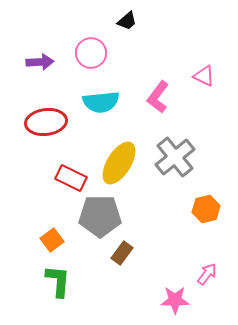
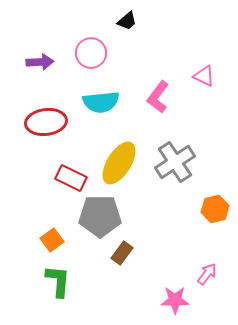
gray cross: moved 5 px down; rotated 6 degrees clockwise
orange hexagon: moved 9 px right
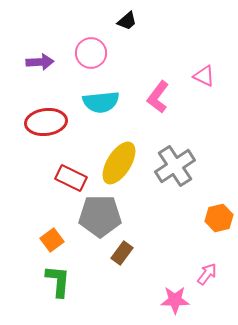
gray cross: moved 4 px down
orange hexagon: moved 4 px right, 9 px down
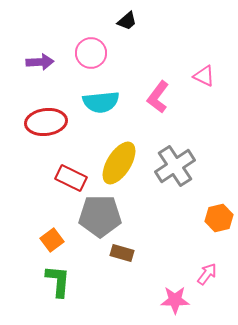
brown rectangle: rotated 70 degrees clockwise
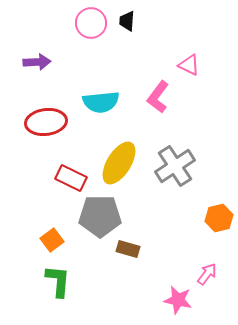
black trapezoid: rotated 135 degrees clockwise
pink circle: moved 30 px up
purple arrow: moved 3 px left
pink triangle: moved 15 px left, 11 px up
brown rectangle: moved 6 px right, 4 px up
pink star: moved 3 px right; rotated 12 degrees clockwise
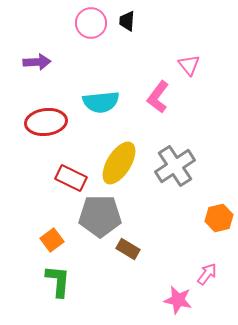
pink triangle: rotated 25 degrees clockwise
brown rectangle: rotated 15 degrees clockwise
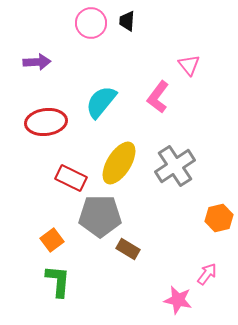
cyan semicircle: rotated 135 degrees clockwise
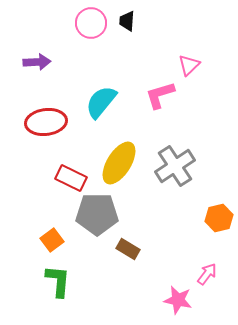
pink triangle: rotated 25 degrees clockwise
pink L-shape: moved 2 px right, 2 px up; rotated 36 degrees clockwise
gray pentagon: moved 3 px left, 2 px up
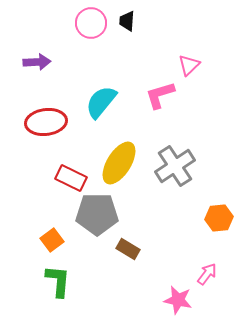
orange hexagon: rotated 8 degrees clockwise
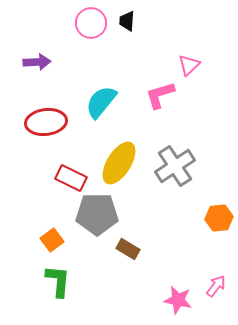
pink arrow: moved 9 px right, 12 px down
